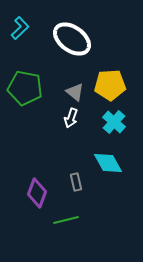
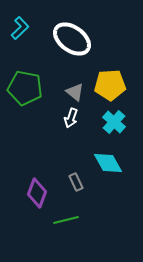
gray rectangle: rotated 12 degrees counterclockwise
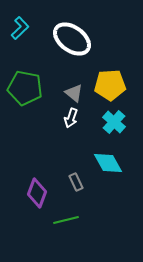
gray triangle: moved 1 px left, 1 px down
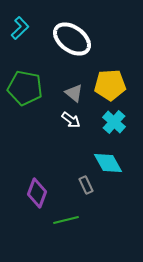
white arrow: moved 2 px down; rotated 72 degrees counterclockwise
gray rectangle: moved 10 px right, 3 px down
